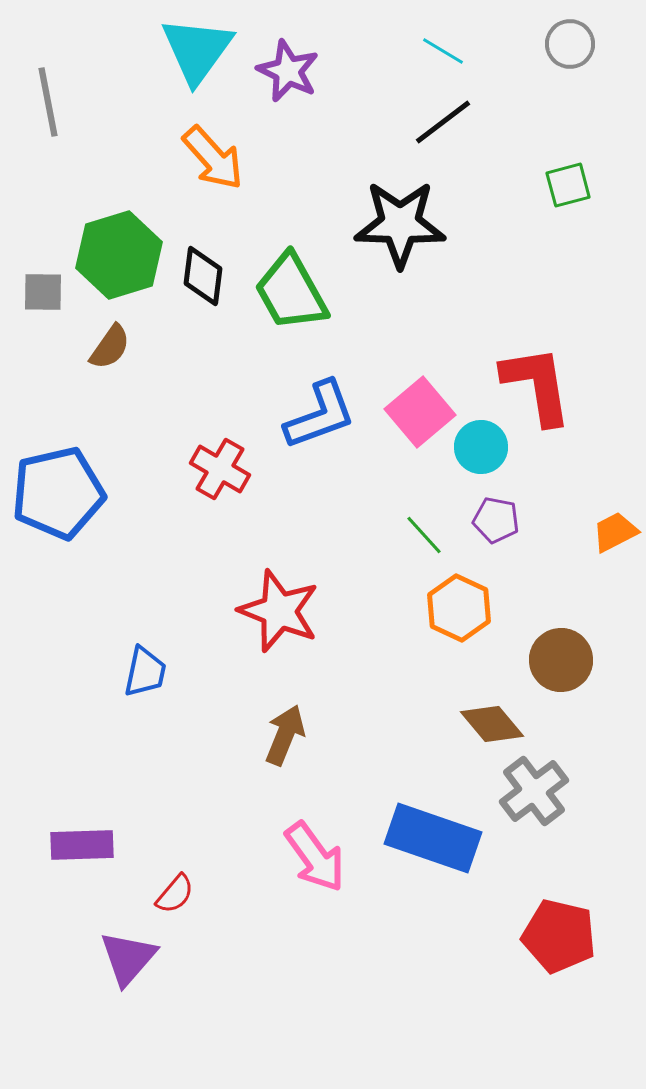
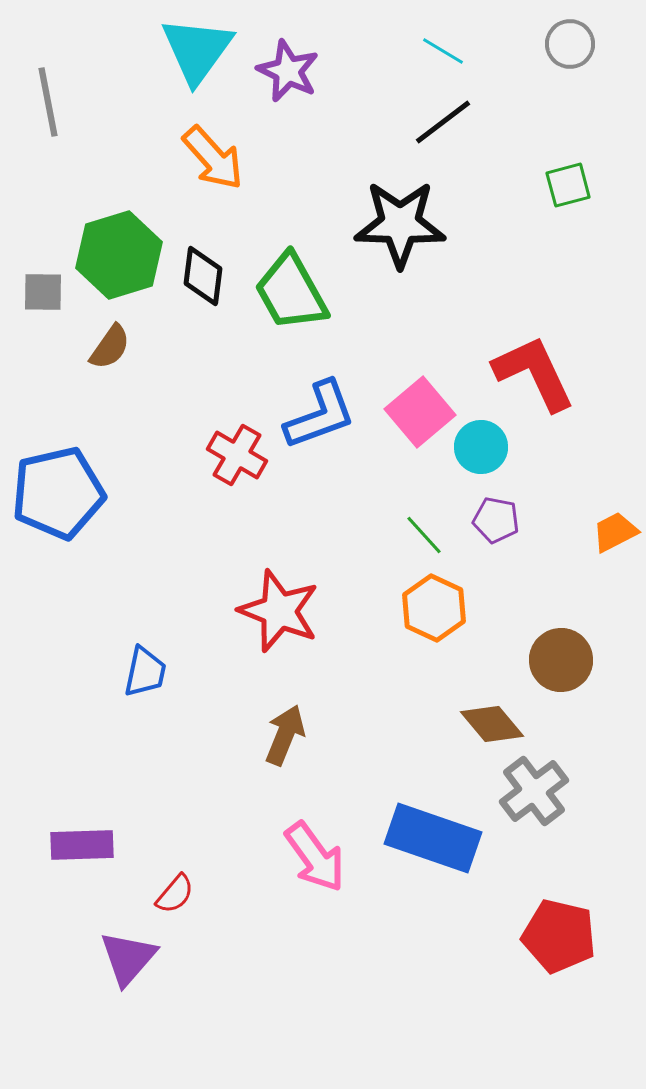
red L-shape: moved 3 px left, 12 px up; rotated 16 degrees counterclockwise
red cross: moved 17 px right, 14 px up
orange hexagon: moved 25 px left
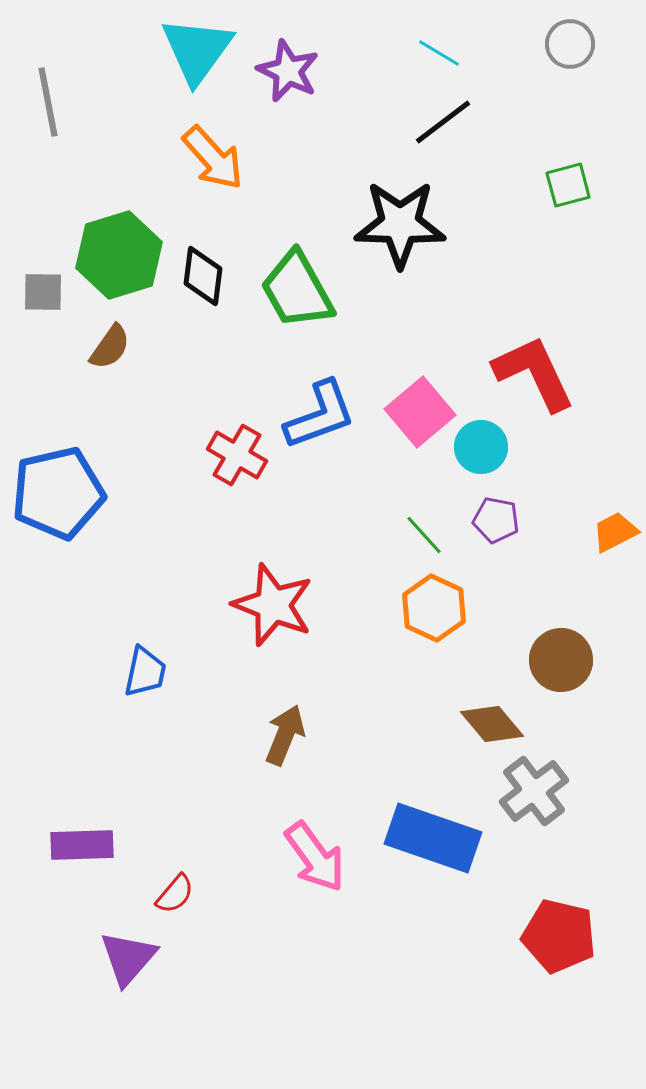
cyan line: moved 4 px left, 2 px down
green trapezoid: moved 6 px right, 2 px up
red star: moved 6 px left, 6 px up
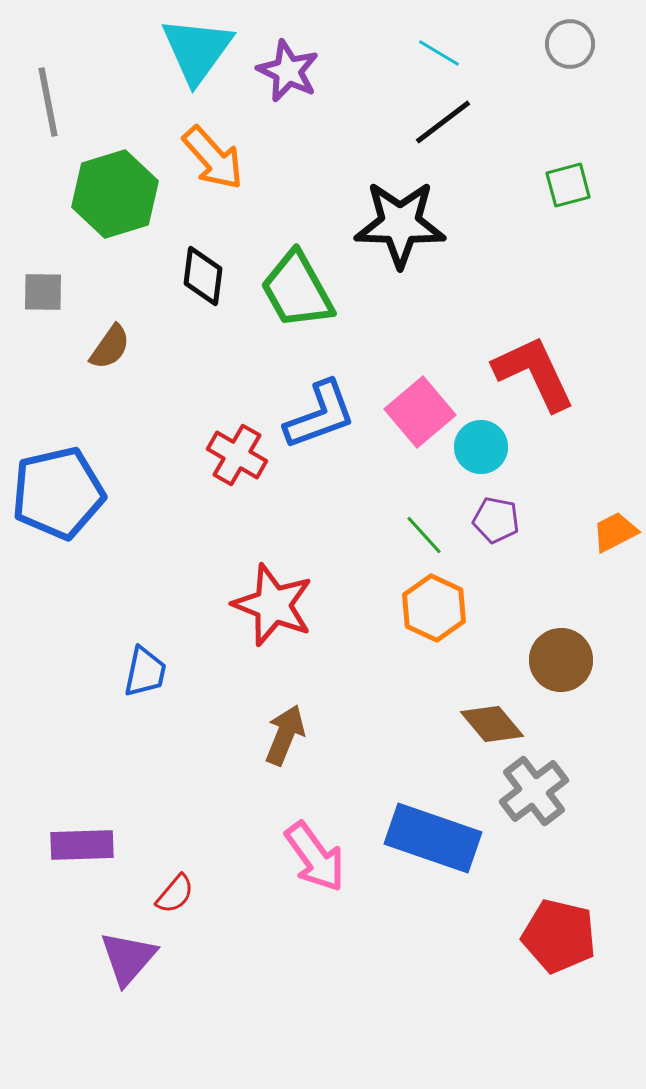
green hexagon: moved 4 px left, 61 px up
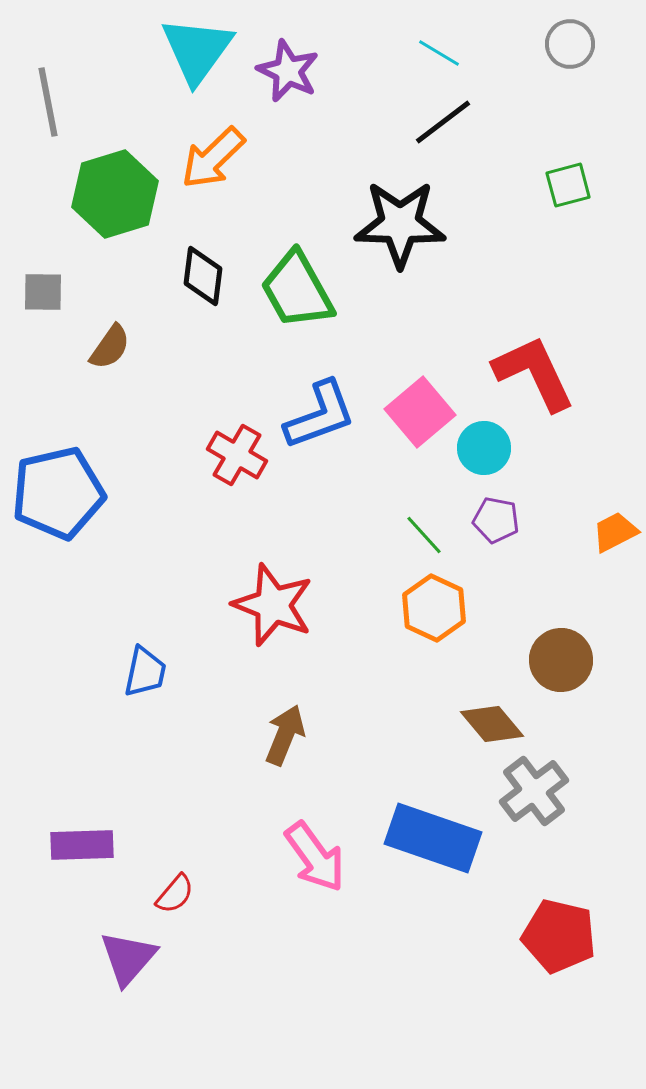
orange arrow: rotated 88 degrees clockwise
cyan circle: moved 3 px right, 1 px down
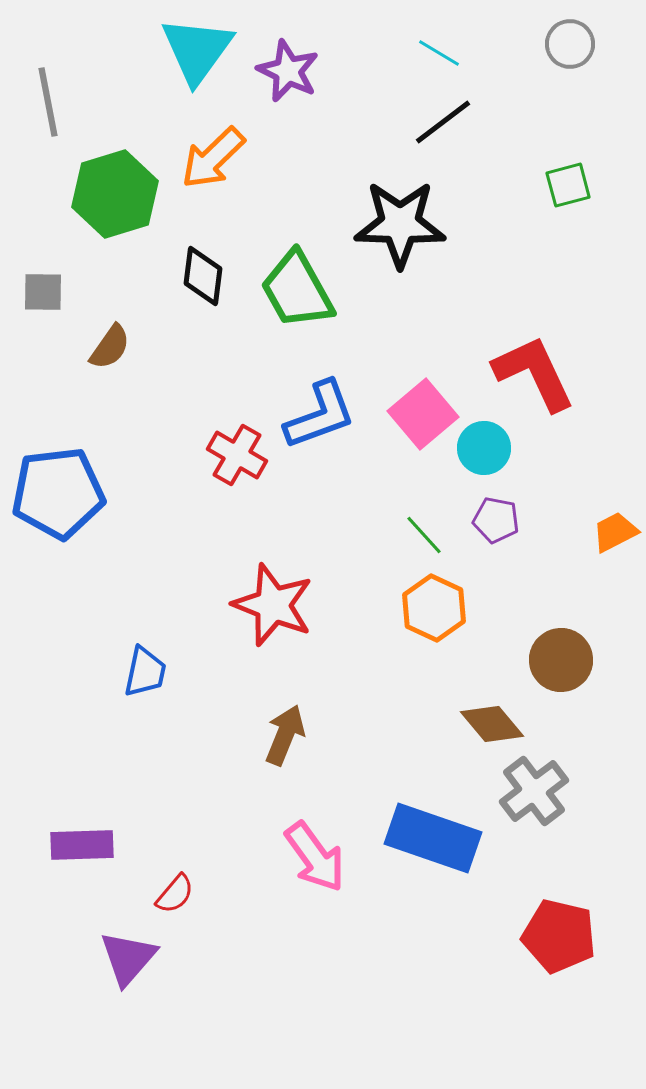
pink square: moved 3 px right, 2 px down
blue pentagon: rotated 6 degrees clockwise
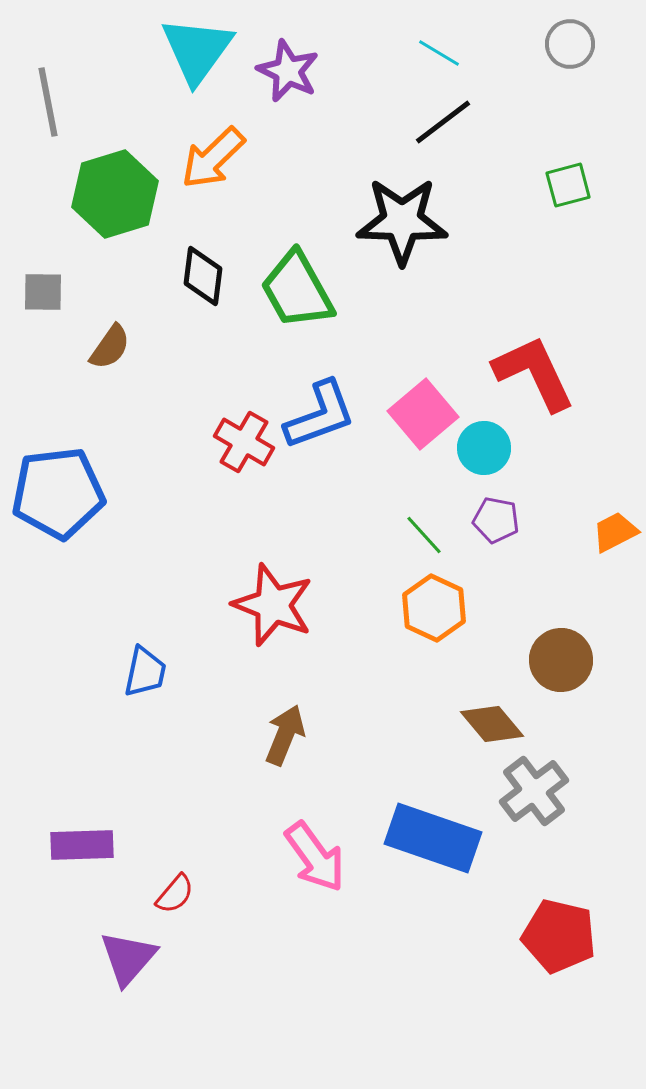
black star: moved 2 px right, 3 px up
red cross: moved 7 px right, 13 px up
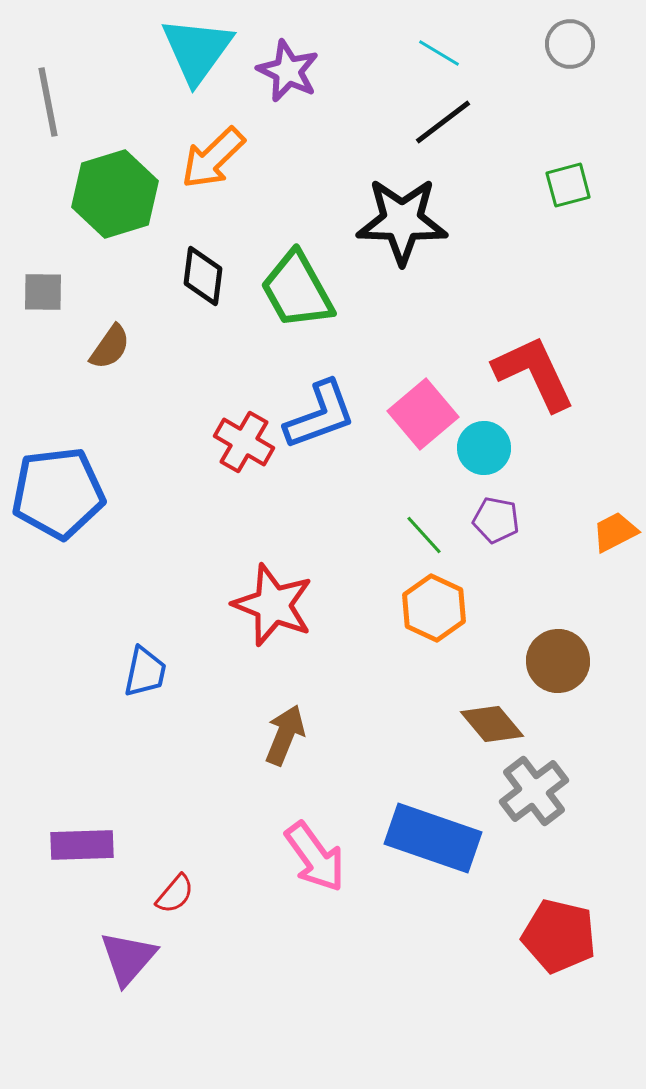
brown circle: moved 3 px left, 1 px down
